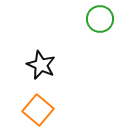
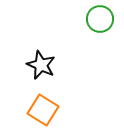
orange square: moved 5 px right; rotated 8 degrees counterclockwise
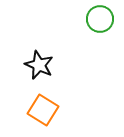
black star: moved 2 px left
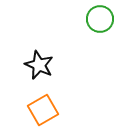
orange square: rotated 28 degrees clockwise
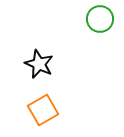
black star: moved 1 px up
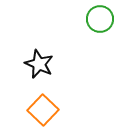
orange square: rotated 16 degrees counterclockwise
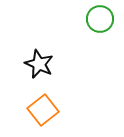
orange square: rotated 8 degrees clockwise
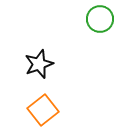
black star: rotated 28 degrees clockwise
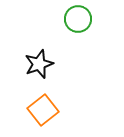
green circle: moved 22 px left
